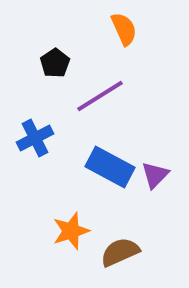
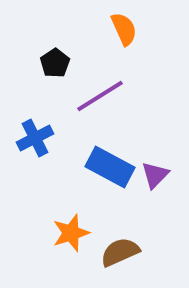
orange star: moved 2 px down
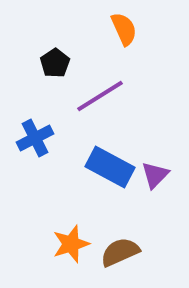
orange star: moved 11 px down
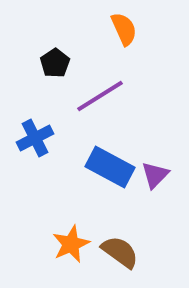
orange star: rotated 6 degrees counterclockwise
brown semicircle: rotated 60 degrees clockwise
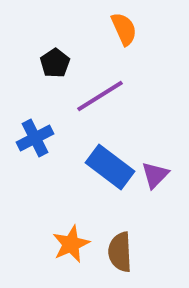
blue rectangle: rotated 9 degrees clockwise
brown semicircle: rotated 129 degrees counterclockwise
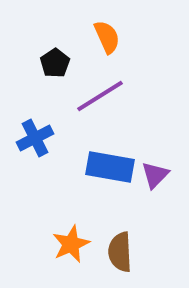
orange semicircle: moved 17 px left, 8 px down
blue rectangle: rotated 27 degrees counterclockwise
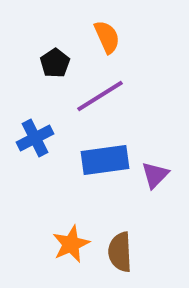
blue rectangle: moved 5 px left, 7 px up; rotated 18 degrees counterclockwise
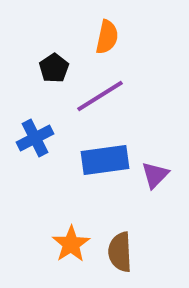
orange semicircle: rotated 36 degrees clockwise
black pentagon: moved 1 px left, 5 px down
orange star: rotated 9 degrees counterclockwise
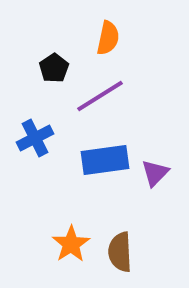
orange semicircle: moved 1 px right, 1 px down
purple triangle: moved 2 px up
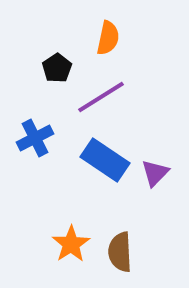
black pentagon: moved 3 px right
purple line: moved 1 px right, 1 px down
blue rectangle: rotated 42 degrees clockwise
